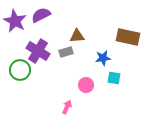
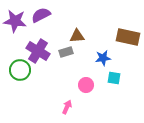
purple star: rotated 20 degrees counterclockwise
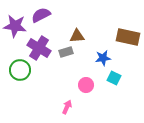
purple star: moved 5 px down
purple cross: moved 1 px right, 3 px up
cyan square: rotated 16 degrees clockwise
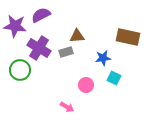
pink arrow: rotated 96 degrees clockwise
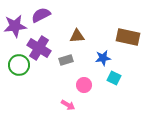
purple star: rotated 15 degrees counterclockwise
gray rectangle: moved 8 px down
green circle: moved 1 px left, 5 px up
pink circle: moved 2 px left
pink arrow: moved 1 px right, 2 px up
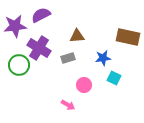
gray rectangle: moved 2 px right, 2 px up
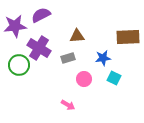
brown rectangle: rotated 15 degrees counterclockwise
pink circle: moved 6 px up
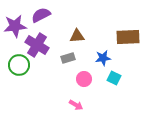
purple cross: moved 2 px left, 3 px up
pink arrow: moved 8 px right
